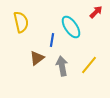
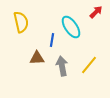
brown triangle: rotated 35 degrees clockwise
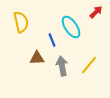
blue line: rotated 32 degrees counterclockwise
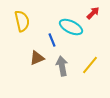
red arrow: moved 3 px left, 1 px down
yellow semicircle: moved 1 px right, 1 px up
cyan ellipse: rotated 30 degrees counterclockwise
brown triangle: rotated 21 degrees counterclockwise
yellow line: moved 1 px right
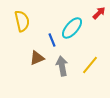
red arrow: moved 6 px right
cyan ellipse: moved 1 px right, 1 px down; rotated 75 degrees counterclockwise
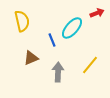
red arrow: moved 2 px left; rotated 24 degrees clockwise
brown triangle: moved 6 px left
gray arrow: moved 4 px left, 6 px down; rotated 12 degrees clockwise
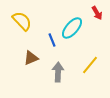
red arrow: rotated 80 degrees clockwise
yellow semicircle: rotated 30 degrees counterclockwise
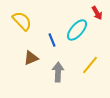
cyan ellipse: moved 5 px right, 2 px down
